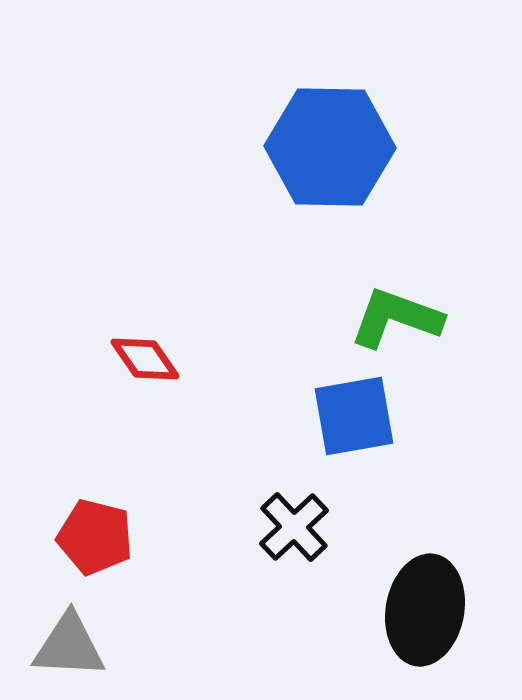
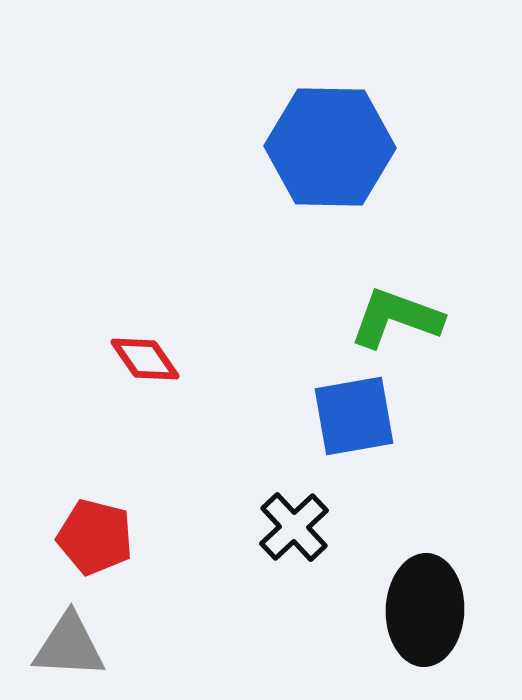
black ellipse: rotated 8 degrees counterclockwise
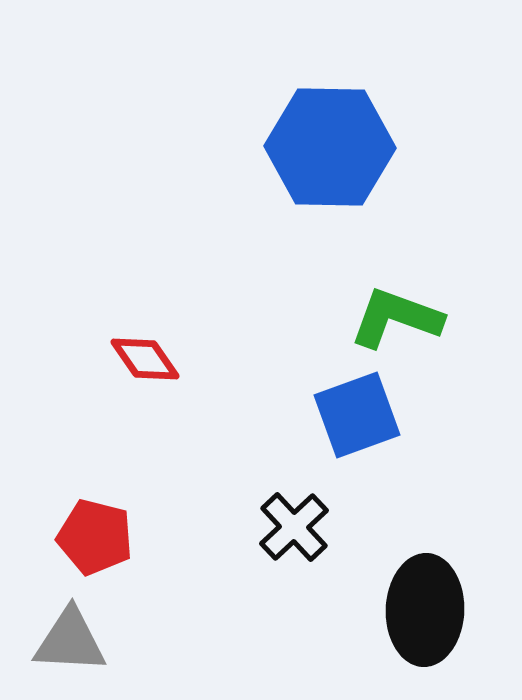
blue square: moved 3 px right, 1 px up; rotated 10 degrees counterclockwise
gray triangle: moved 1 px right, 5 px up
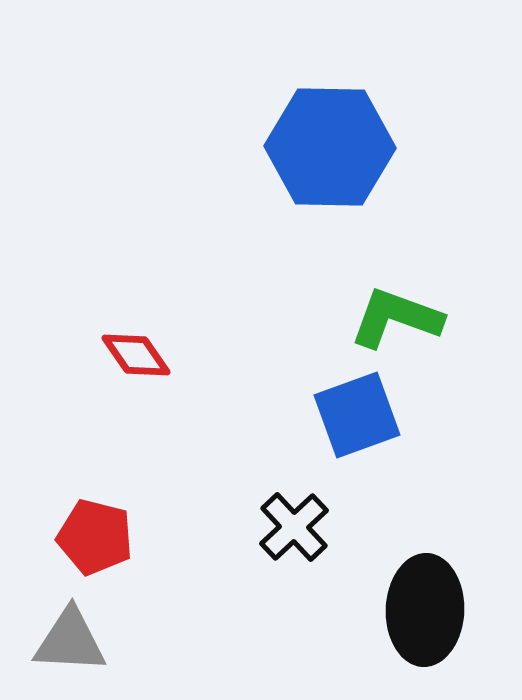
red diamond: moved 9 px left, 4 px up
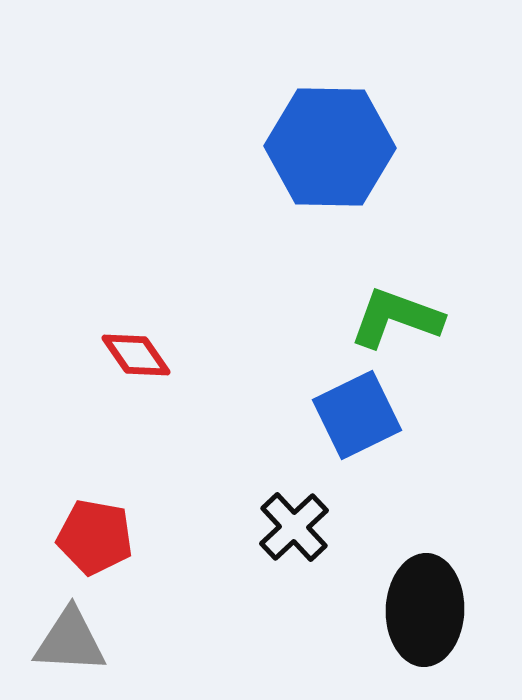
blue square: rotated 6 degrees counterclockwise
red pentagon: rotated 4 degrees counterclockwise
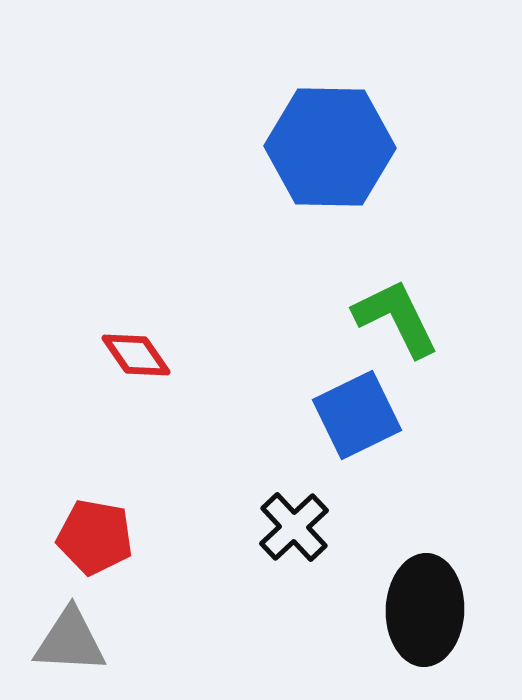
green L-shape: rotated 44 degrees clockwise
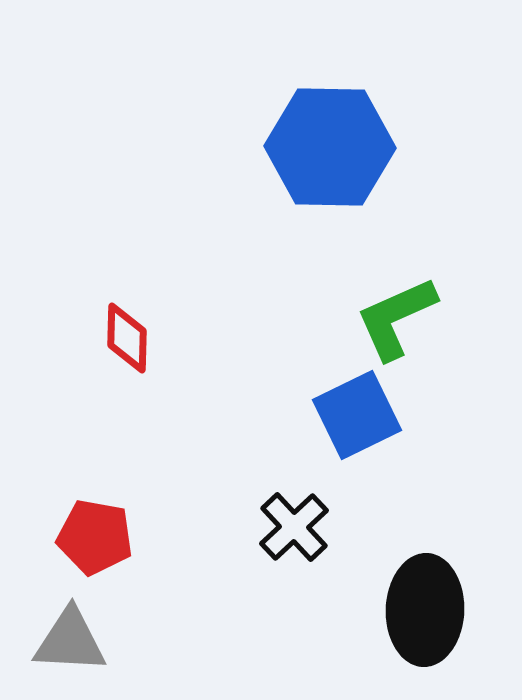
green L-shape: rotated 88 degrees counterclockwise
red diamond: moved 9 px left, 17 px up; rotated 36 degrees clockwise
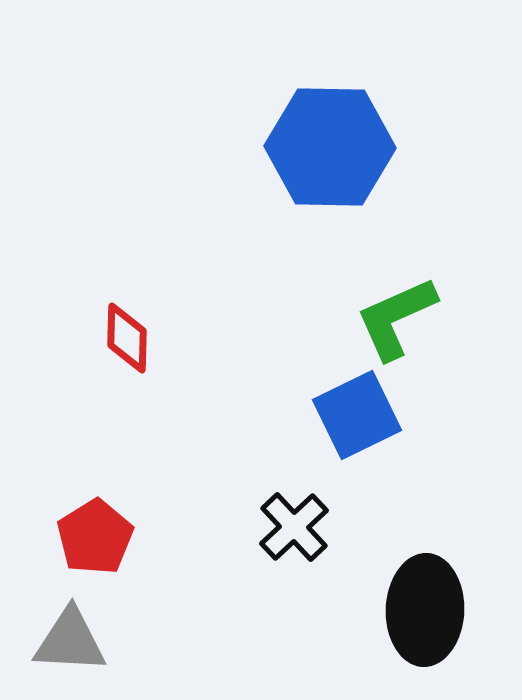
red pentagon: rotated 30 degrees clockwise
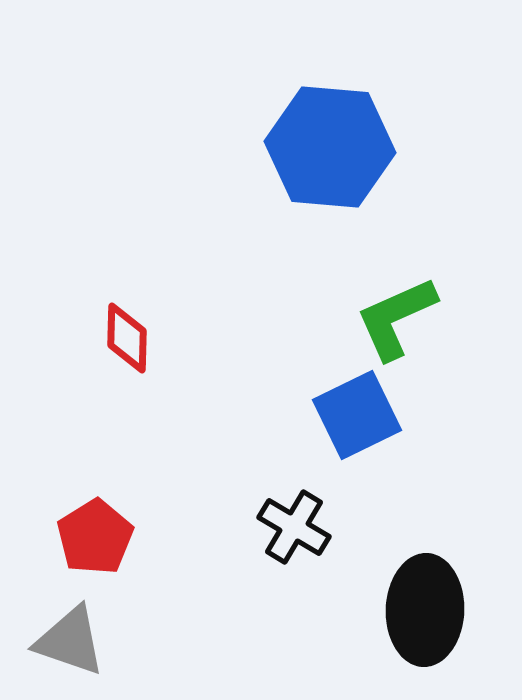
blue hexagon: rotated 4 degrees clockwise
black cross: rotated 16 degrees counterclockwise
gray triangle: rotated 16 degrees clockwise
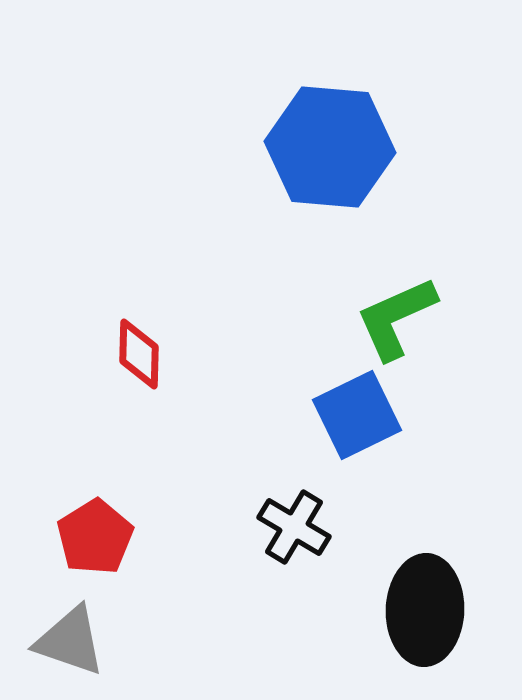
red diamond: moved 12 px right, 16 px down
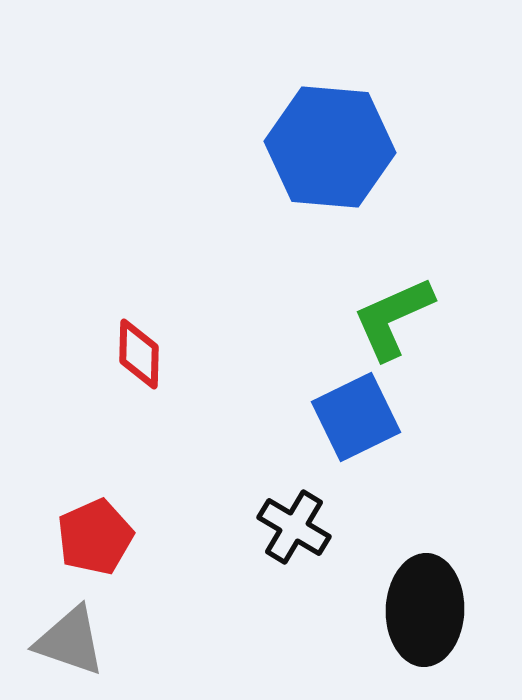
green L-shape: moved 3 px left
blue square: moved 1 px left, 2 px down
red pentagon: rotated 8 degrees clockwise
